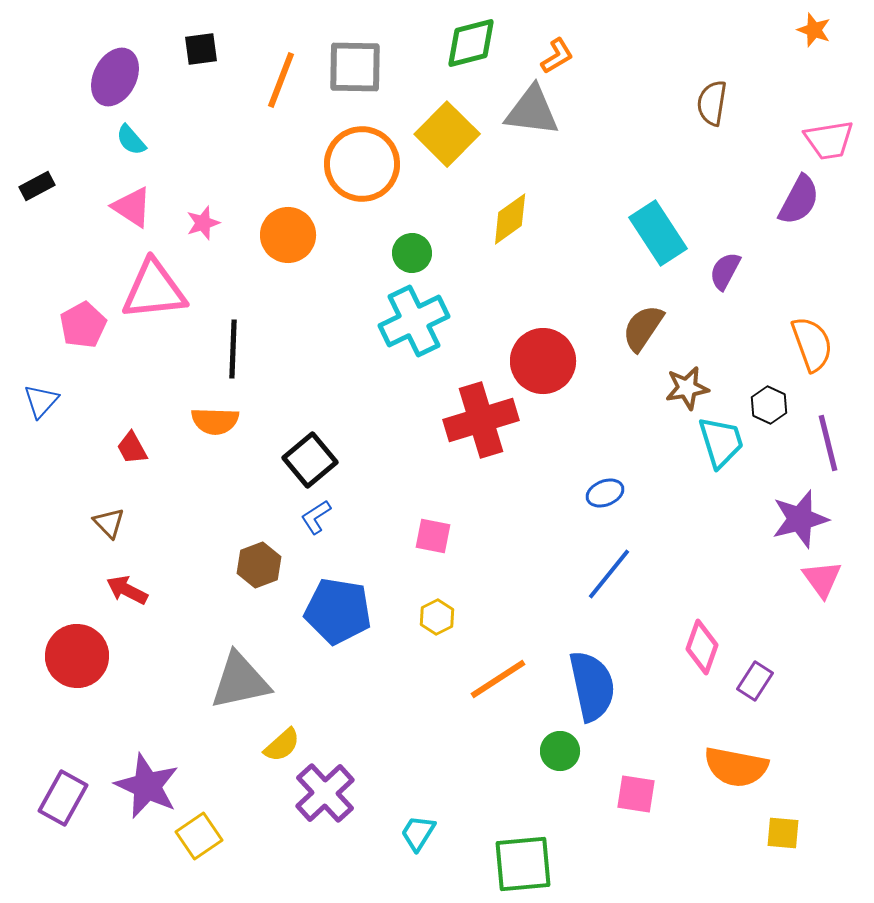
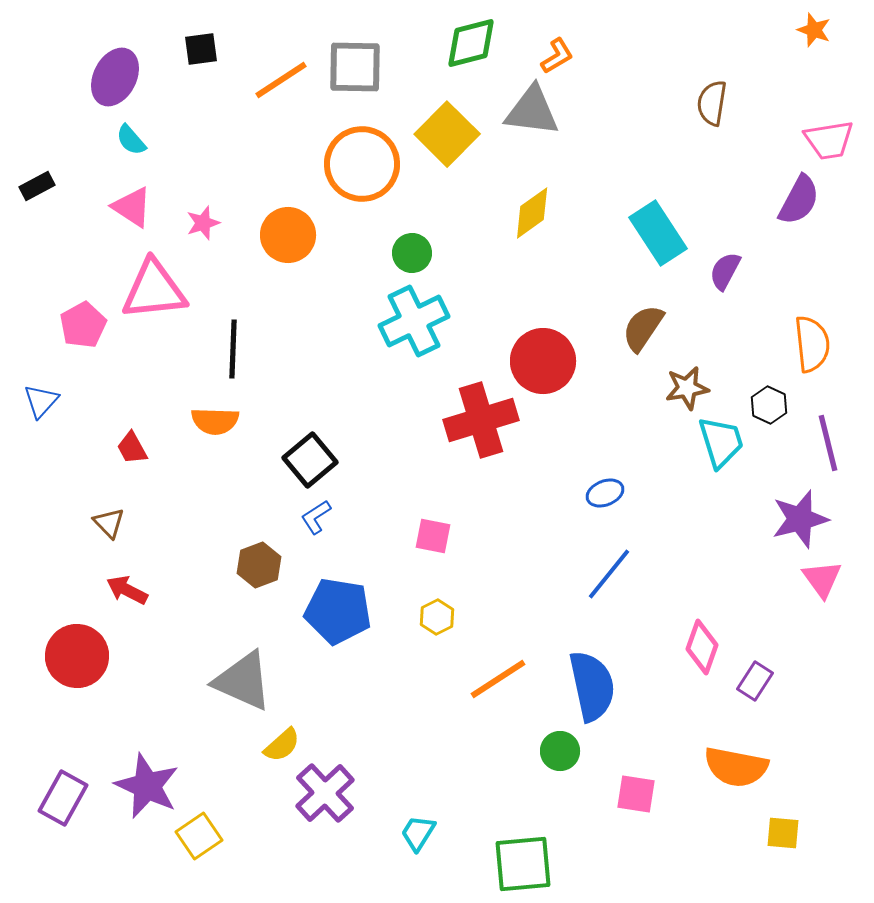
orange line at (281, 80): rotated 36 degrees clockwise
yellow diamond at (510, 219): moved 22 px right, 6 px up
orange semicircle at (812, 344): rotated 14 degrees clockwise
gray triangle at (240, 681): moved 3 px right; rotated 36 degrees clockwise
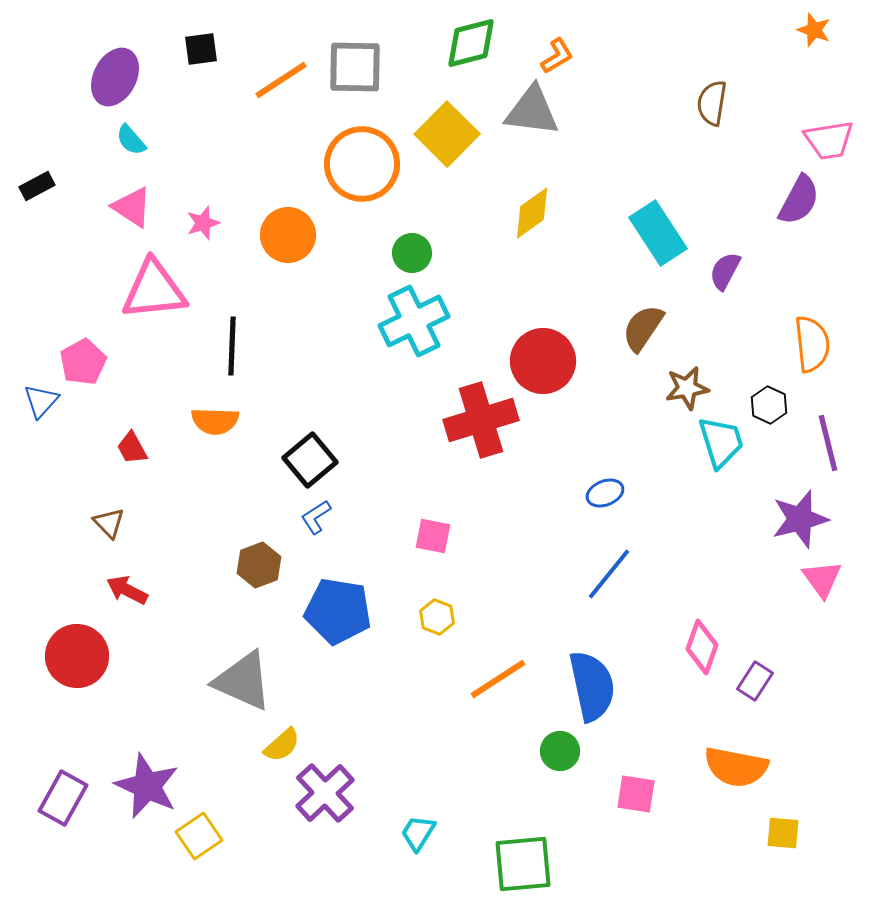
pink pentagon at (83, 325): moved 37 px down
black line at (233, 349): moved 1 px left, 3 px up
yellow hexagon at (437, 617): rotated 12 degrees counterclockwise
